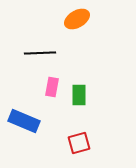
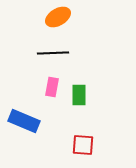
orange ellipse: moved 19 px left, 2 px up
black line: moved 13 px right
red square: moved 4 px right, 2 px down; rotated 20 degrees clockwise
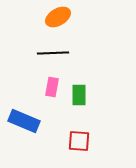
red square: moved 4 px left, 4 px up
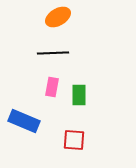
red square: moved 5 px left, 1 px up
